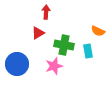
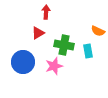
blue circle: moved 6 px right, 2 px up
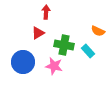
cyan rectangle: rotated 32 degrees counterclockwise
pink star: rotated 30 degrees clockwise
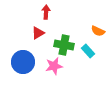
pink star: rotated 24 degrees counterclockwise
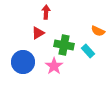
pink star: rotated 24 degrees counterclockwise
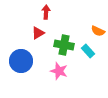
blue circle: moved 2 px left, 1 px up
pink star: moved 5 px right, 5 px down; rotated 18 degrees counterclockwise
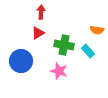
red arrow: moved 5 px left
orange semicircle: moved 1 px left, 1 px up; rotated 16 degrees counterclockwise
